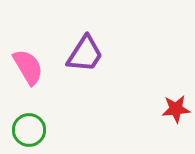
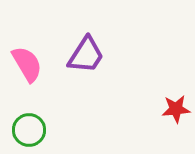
purple trapezoid: moved 1 px right, 1 px down
pink semicircle: moved 1 px left, 3 px up
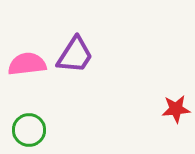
purple trapezoid: moved 11 px left
pink semicircle: rotated 66 degrees counterclockwise
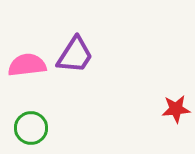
pink semicircle: moved 1 px down
green circle: moved 2 px right, 2 px up
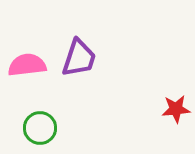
purple trapezoid: moved 4 px right, 3 px down; rotated 15 degrees counterclockwise
green circle: moved 9 px right
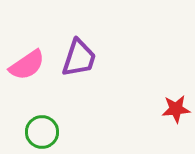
pink semicircle: rotated 153 degrees clockwise
green circle: moved 2 px right, 4 px down
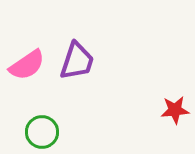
purple trapezoid: moved 2 px left, 3 px down
red star: moved 1 px left, 1 px down
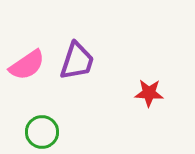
red star: moved 26 px left, 17 px up; rotated 8 degrees clockwise
